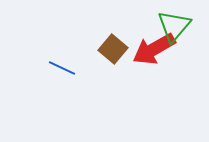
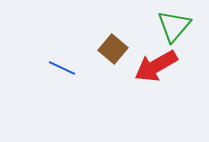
red arrow: moved 2 px right, 17 px down
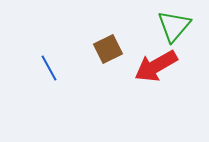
brown square: moved 5 px left; rotated 24 degrees clockwise
blue line: moved 13 px left; rotated 36 degrees clockwise
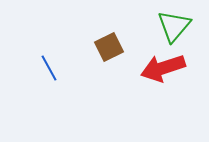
brown square: moved 1 px right, 2 px up
red arrow: moved 7 px right, 2 px down; rotated 12 degrees clockwise
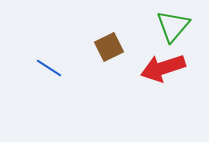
green triangle: moved 1 px left
blue line: rotated 28 degrees counterclockwise
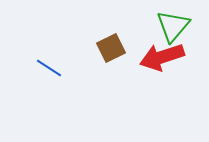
brown square: moved 2 px right, 1 px down
red arrow: moved 1 px left, 11 px up
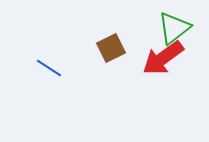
green triangle: moved 1 px right, 2 px down; rotated 12 degrees clockwise
red arrow: moved 1 px right, 1 px down; rotated 18 degrees counterclockwise
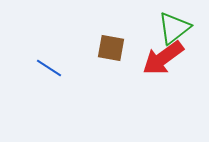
brown square: rotated 36 degrees clockwise
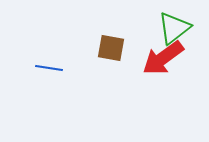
blue line: rotated 24 degrees counterclockwise
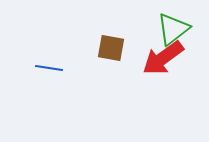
green triangle: moved 1 px left, 1 px down
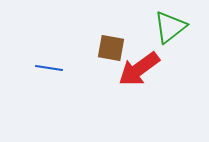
green triangle: moved 3 px left, 2 px up
red arrow: moved 24 px left, 11 px down
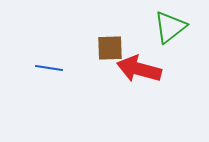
brown square: moved 1 px left; rotated 12 degrees counterclockwise
red arrow: rotated 51 degrees clockwise
